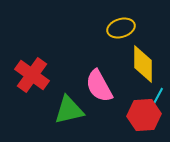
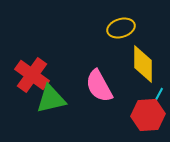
green triangle: moved 18 px left, 11 px up
red hexagon: moved 4 px right
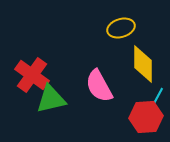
red hexagon: moved 2 px left, 2 px down
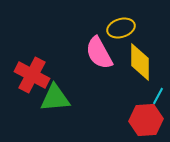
yellow diamond: moved 3 px left, 2 px up
red cross: rotated 8 degrees counterclockwise
pink semicircle: moved 33 px up
green triangle: moved 4 px right, 1 px up; rotated 8 degrees clockwise
red hexagon: moved 3 px down
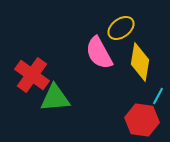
yellow ellipse: rotated 20 degrees counterclockwise
yellow diamond: rotated 9 degrees clockwise
red cross: rotated 8 degrees clockwise
red hexagon: moved 4 px left; rotated 12 degrees clockwise
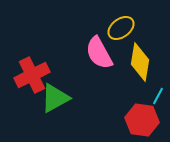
red cross: rotated 28 degrees clockwise
green triangle: rotated 24 degrees counterclockwise
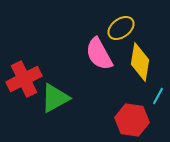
pink semicircle: moved 1 px down
red cross: moved 8 px left, 4 px down
red hexagon: moved 10 px left
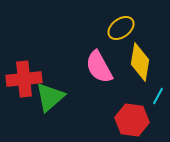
pink semicircle: moved 13 px down
red cross: rotated 20 degrees clockwise
green triangle: moved 5 px left, 1 px up; rotated 12 degrees counterclockwise
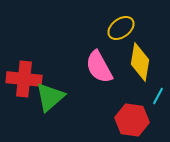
red cross: rotated 12 degrees clockwise
